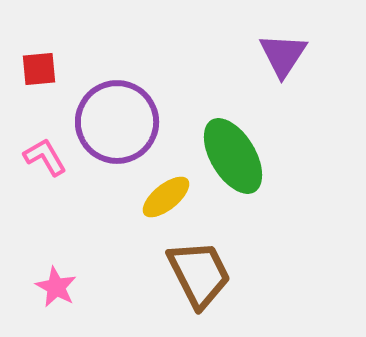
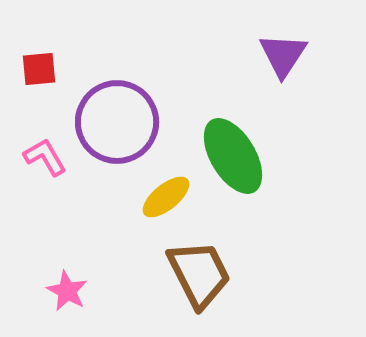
pink star: moved 11 px right, 4 px down
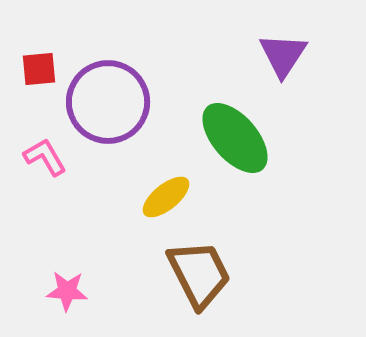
purple circle: moved 9 px left, 20 px up
green ellipse: moved 2 px right, 18 px up; rotated 10 degrees counterclockwise
pink star: rotated 24 degrees counterclockwise
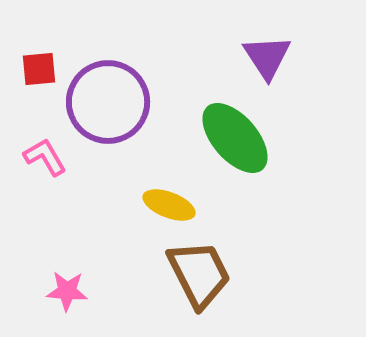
purple triangle: moved 16 px left, 2 px down; rotated 6 degrees counterclockwise
yellow ellipse: moved 3 px right, 8 px down; rotated 60 degrees clockwise
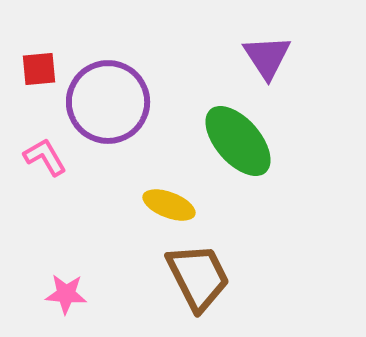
green ellipse: moved 3 px right, 3 px down
brown trapezoid: moved 1 px left, 3 px down
pink star: moved 1 px left, 3 px down
